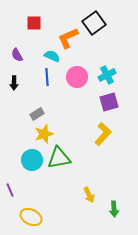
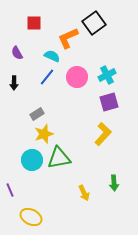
purple semicircle: moved 2 px up
blue line: rotated 42 degrees clockwise
yellow arrow: moved 5 px left, 2 px up
green arrow: moved 26 px up
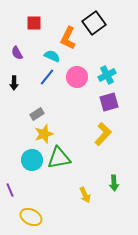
orange L-shape: rotated 40 degrees counterclockwise
yellow arrow: moved 1 px right, 2 px down
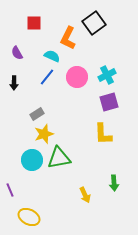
yellow L-shape: rotated 135 degrees clockwise
yellow ellipse: moved 2 px left
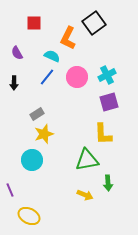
green triangle: moved 28 px right, 2 px down
green arrow: moved 6 px left
yellow arrow: rotated 42 degrees counterclockwise
yellow ellipse: moved 1 px up
